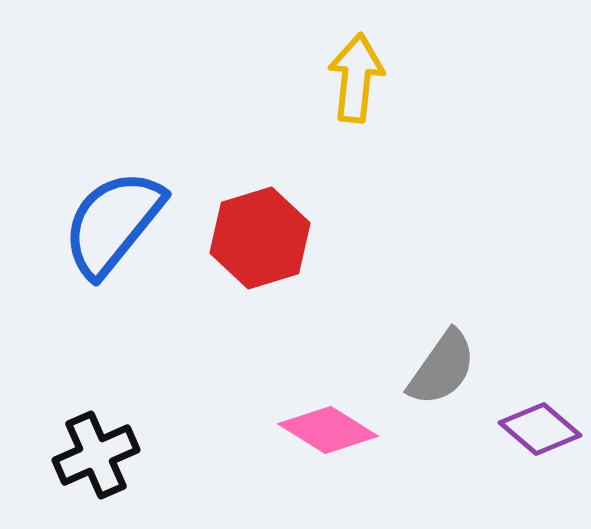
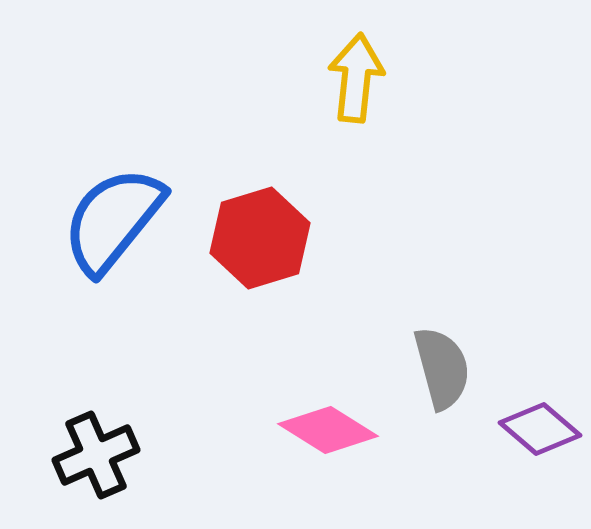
blue semicircle: moved 3 px up
gray semicircle: rotated 50 degrees counterclockwise
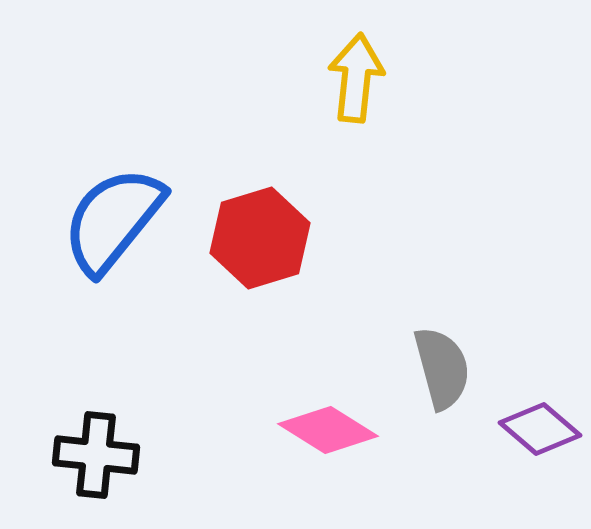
black cross: rotated 30 degrees clockwise
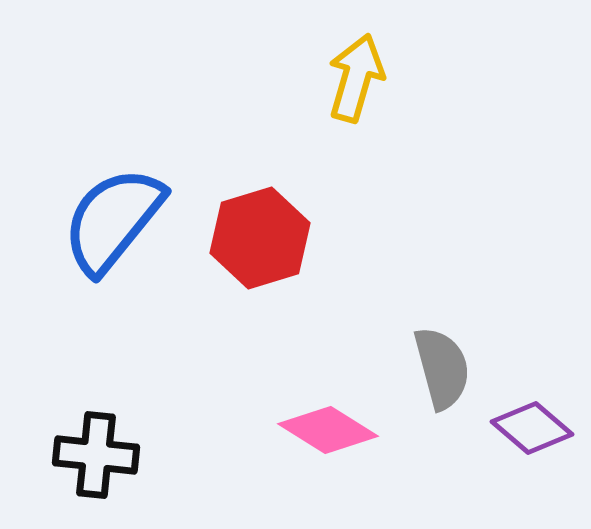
yellow arrow: rotated 10 degrees clockwise
purple diamond: moved 8 px left, 1 px up
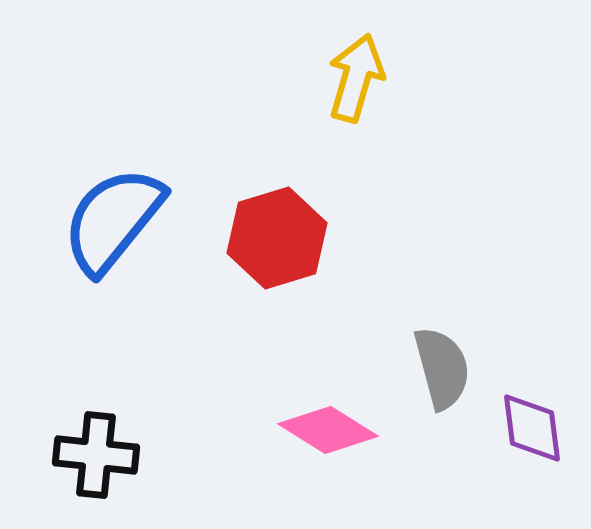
red hexagon: moved 17 px right
purple diamond: rotated 42 degrees clockwise
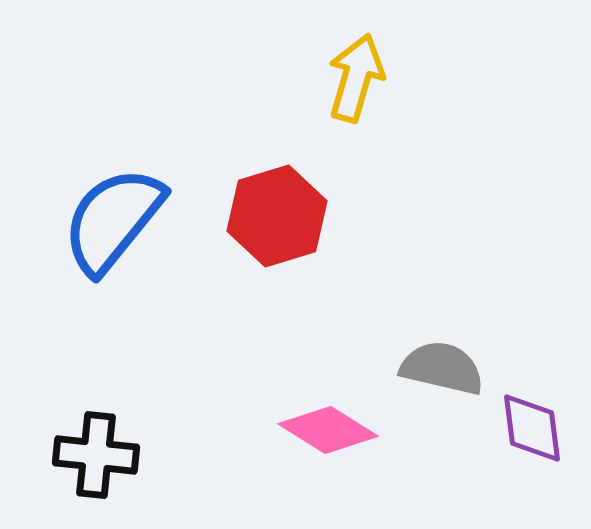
red hexagon: moved 22 px up
gray semicircle: rotated 62 degrees counterclockwise
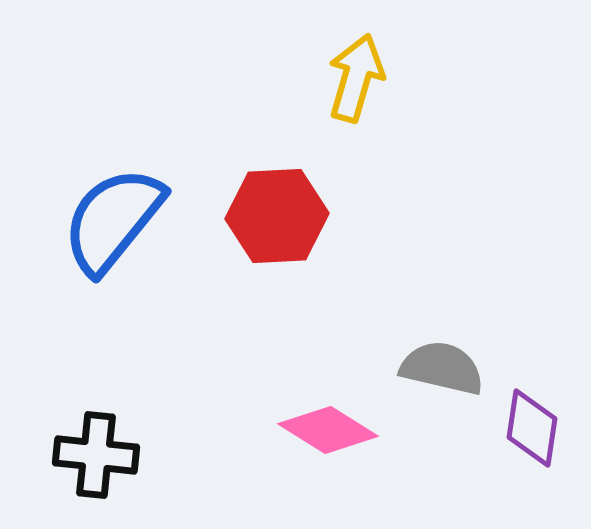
red hexagon: rotated 14 degrees clockwise
purple diamond: rotated 16 degrees clockwise
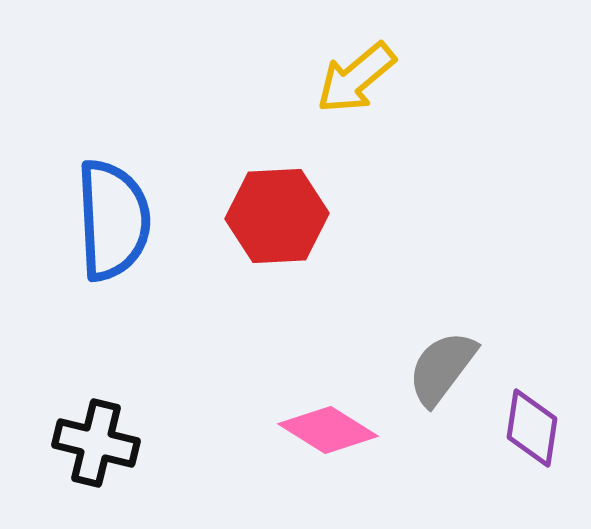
yellow arrow: rotated 146 degrees counterclockwise
blue semicircle: rotated 138 degrees clockwise
gray semicircle: rotated 66 degrees counterclockwise
black cross: moved 12 px up; rotated 8 degrees clockwise
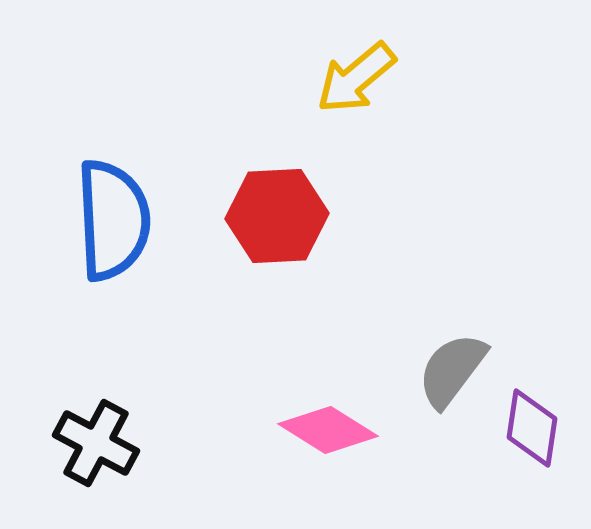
gray semicircle: moved 10 px right, 2 px down
black cross: rotated 14 degrees clockwise
